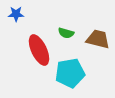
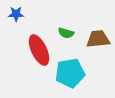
brown trapezoid: rotated 20 degrees counterclockwise
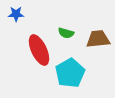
cyan pentagon: rotated 20 degrees counterclockwise
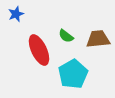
blue star: rotated 21 degrees counterclockwise
green semicircle: moved 3 px down; rotated 21 degrees clockwise
cyan pentagon: moved 3 px right, 1 px down
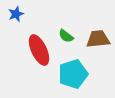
cyan pentagon: rotated 12 degrees clockwise
